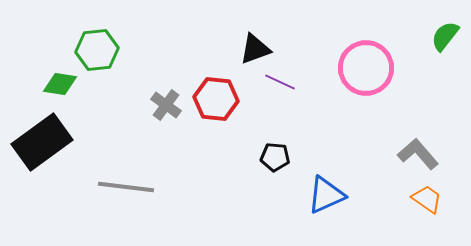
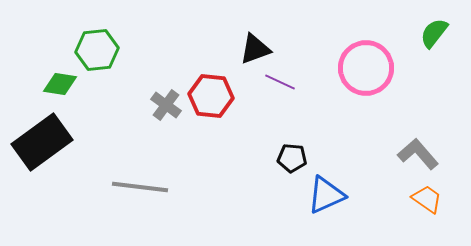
green semicircle: moved 11 px left, 3 px up
red hexagon: moved 5 px left, 3 px up
black pentagon: moved 17 px right, 1 px down
gray line: moved 14 px right
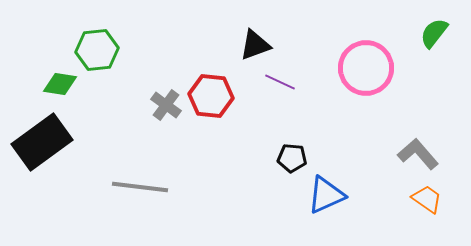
black triangle: moved 4 px up
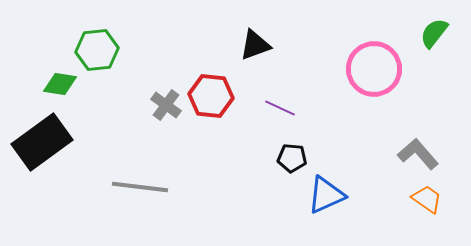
pink circle: moved 8 px right, 1 px down
purple line: moved 26 px down
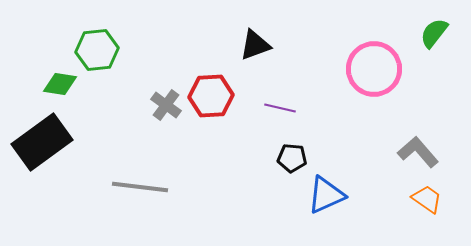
red hexagon: rotated 9 degrees counterclockwise
purple line: rotated 12 degrees counterclockwise
gray L-shape: moved 2 px up
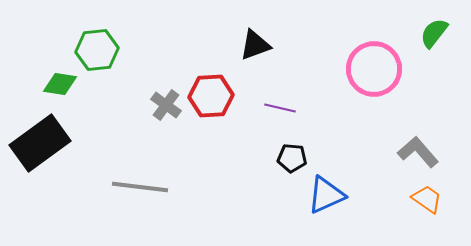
black rectangle: moved 2 px left, 1 px down
